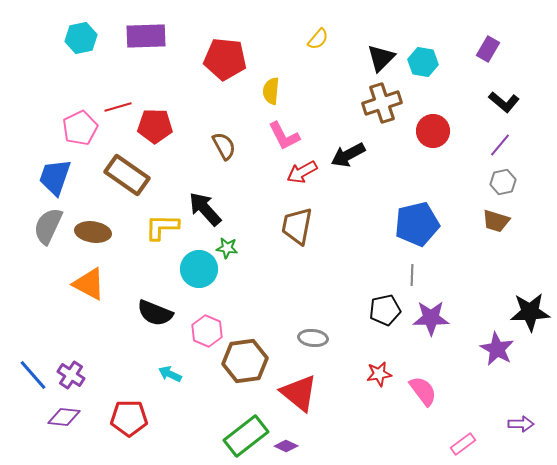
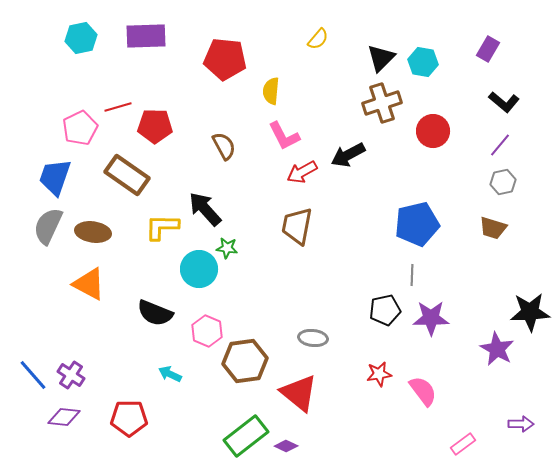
brown trapezoid at (496, 221): moved 3 px left, 7 px down
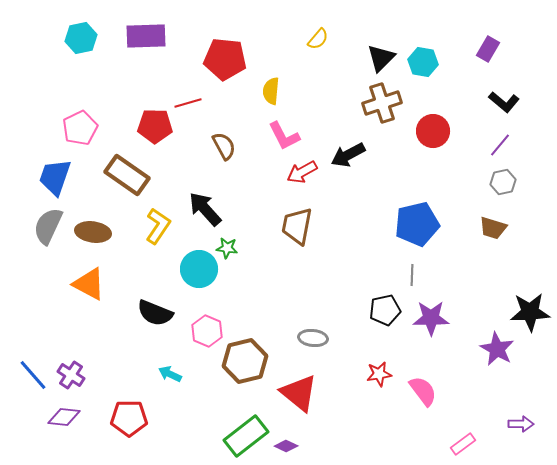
red line at (118, 107): moved 70 px right, 4 px up
yellow L-shape at (162, 227): moved 4 px left, 1 px up; rotated 123 degrees clockwise
brown hexagon at (245, 361): rotated 6 degrees counterclockwise
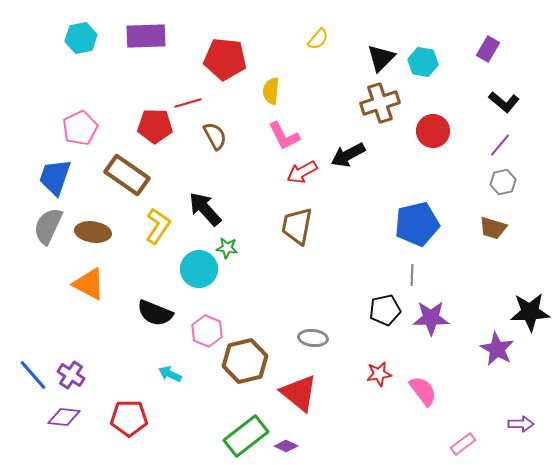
brown cross at (382, 103): moved 2 px left
brown semicircle at (224, 146): moved 9 px left, 10 px up
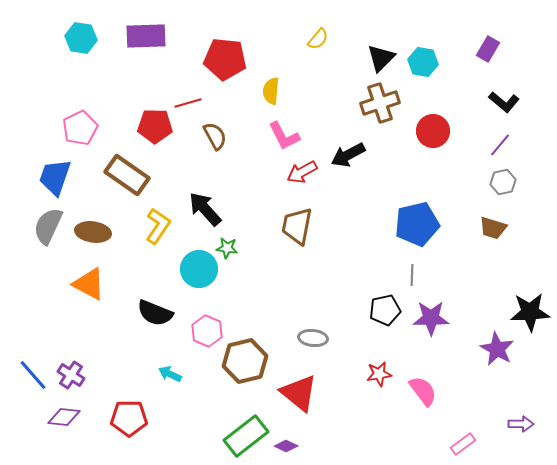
cyan hexagon at (81, 38): rotated 20 degrees clockwise
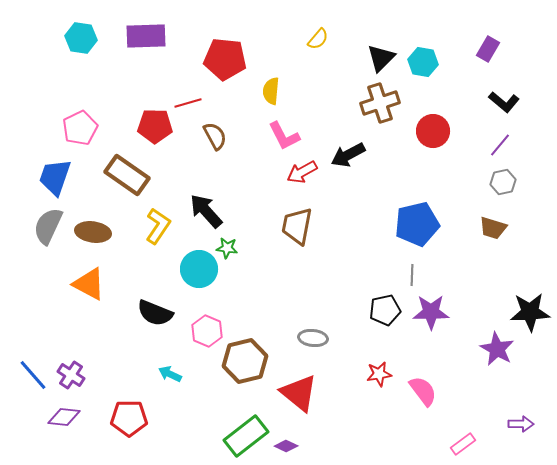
black arrow at (205, 209): moved 1 px right, 2 px down
purple star at (431, 318): moved 6 px up
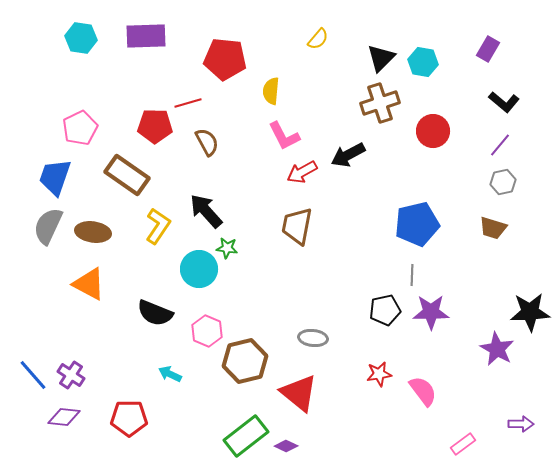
brown semicircle at (215, 136): moved 8 px left, 6 px down
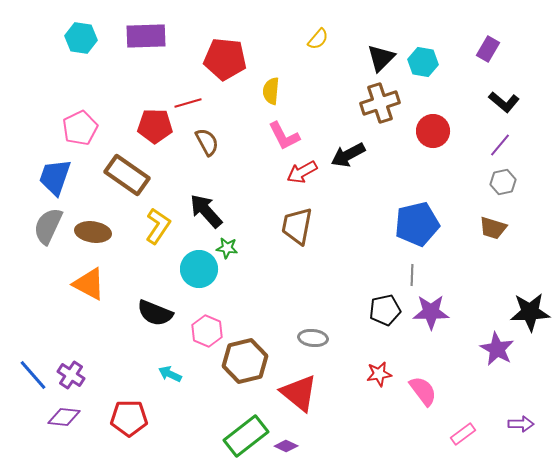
pink rectangle at (463, 444): moved 10 px up
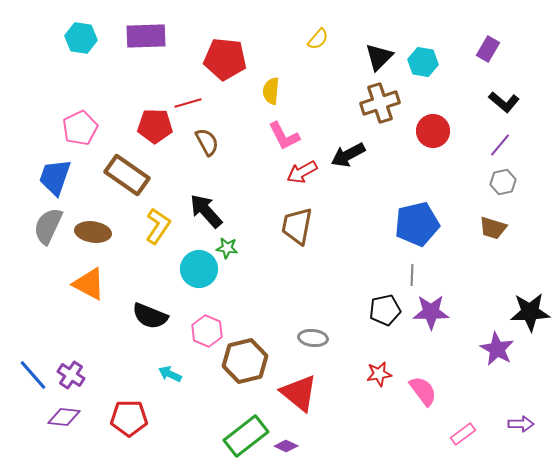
black triangle at (381, 58): moved 2 px left, 1 px up
black semicircle at (155, 313): moved 5 px left, 3 px down
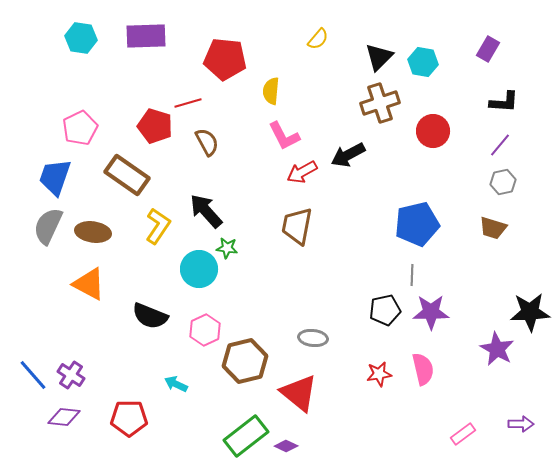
black L-shape at (504, 102): rotated 36 degrees counterclockwise
red pentagon at (155, 126): rotated 16 degrees clockwise
pink hexagon at (207, 331): moved 2 px left, 1 px up; rotated 12 degrees clockwise
cyan arrow at (170, 374): moved 6 px right, 10 px down
pink semicircle at (423, 391): moved 22 px up; rotated 24 degrees clockwise
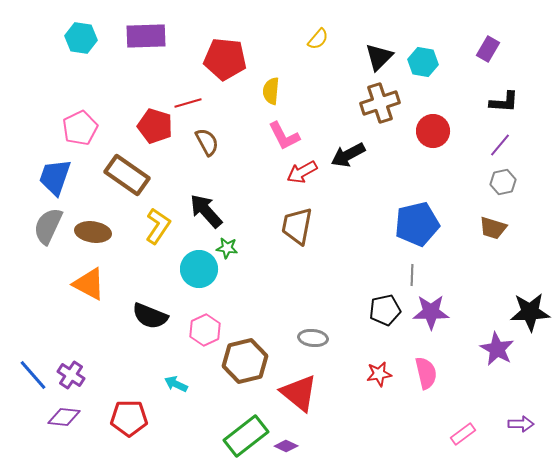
pink semicircle at (423, 369): moved 3 px right, 4 px down
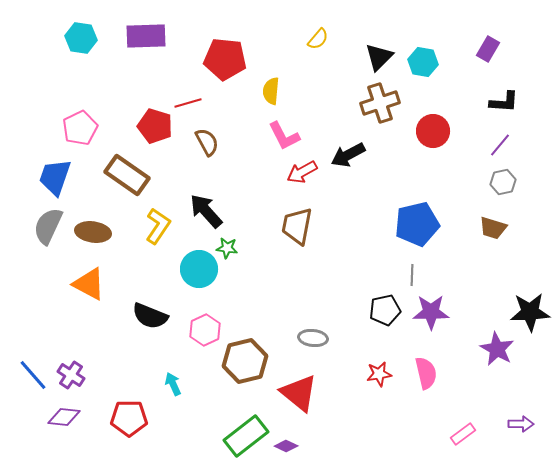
cyan arrow at (176, 384): moved 3 px left; rotated 40 degrees clockwise
